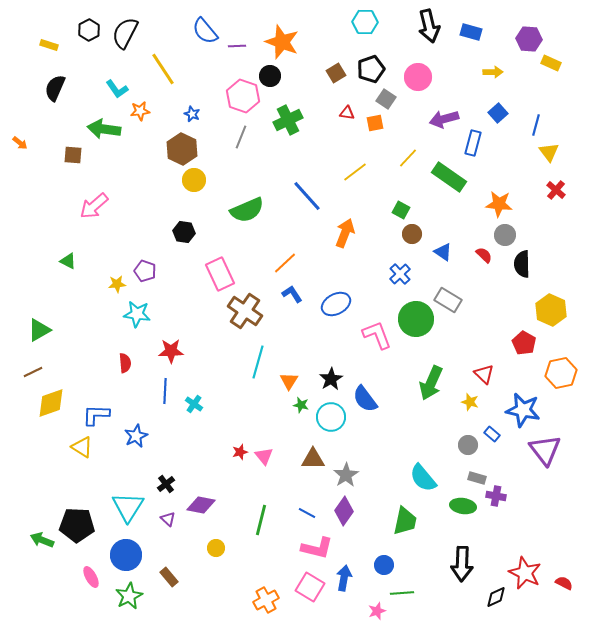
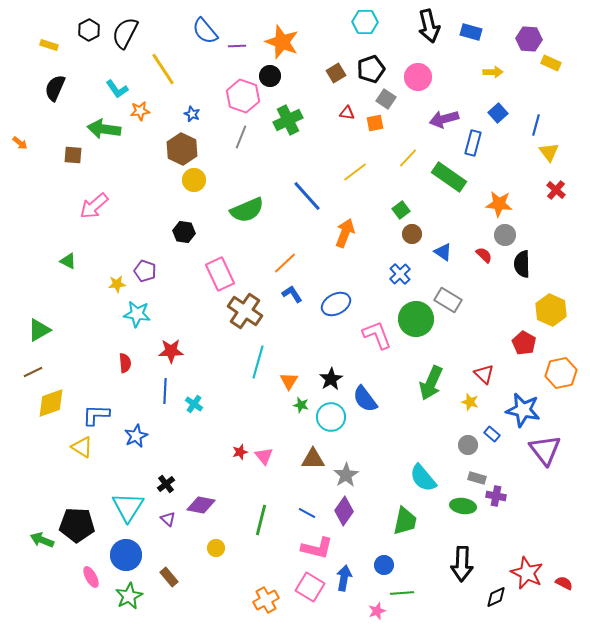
green square at (401, 210): rotated 24 degrees clockwise
red star at (525, 573): moved 2 px right
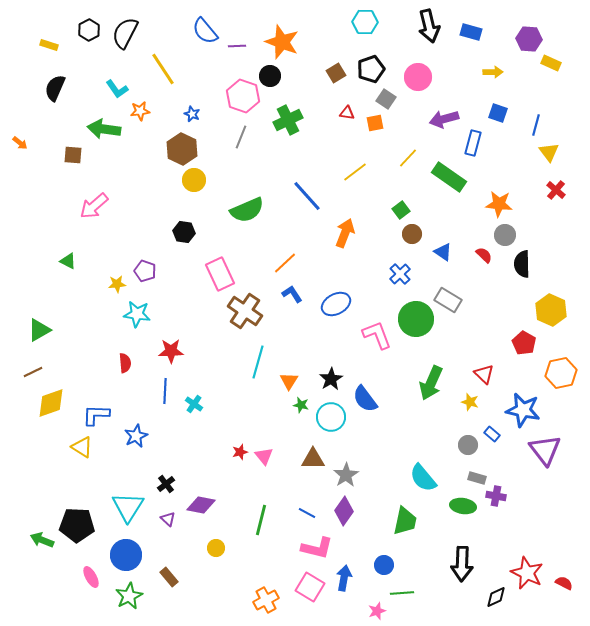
blue square at (498, 113): rotated 30 degrees counterclockwise
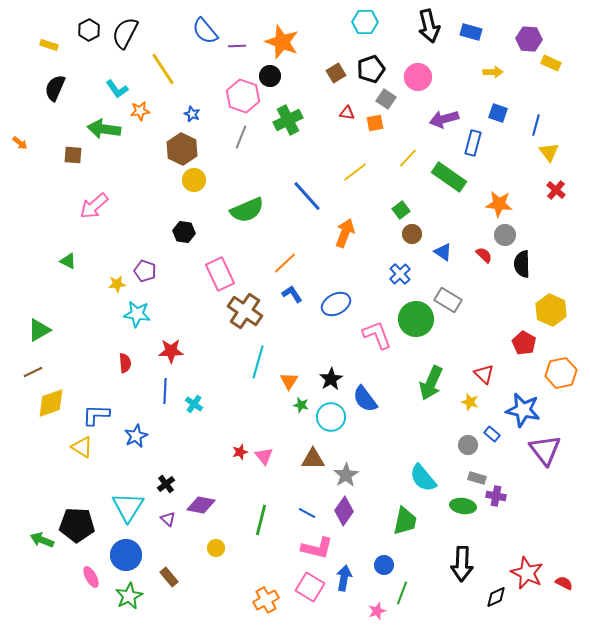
green line at (402, 593): rotated 65 degrees counterclockwise
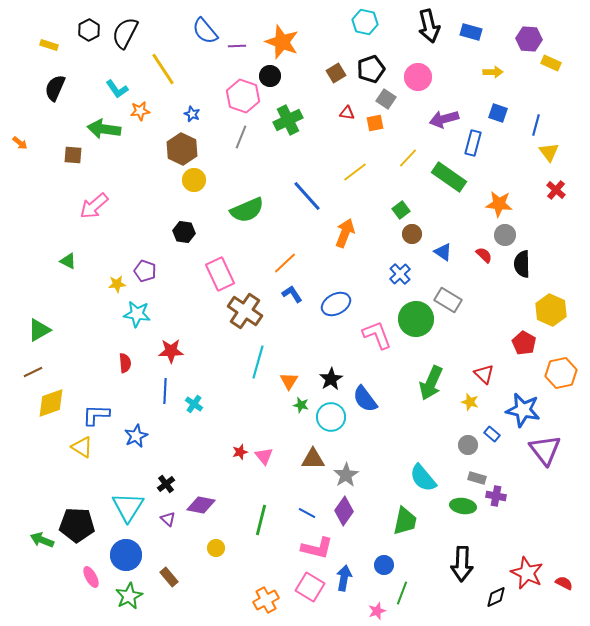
cyan hexagon at (365, 22): rotated 10 degrees clockwise
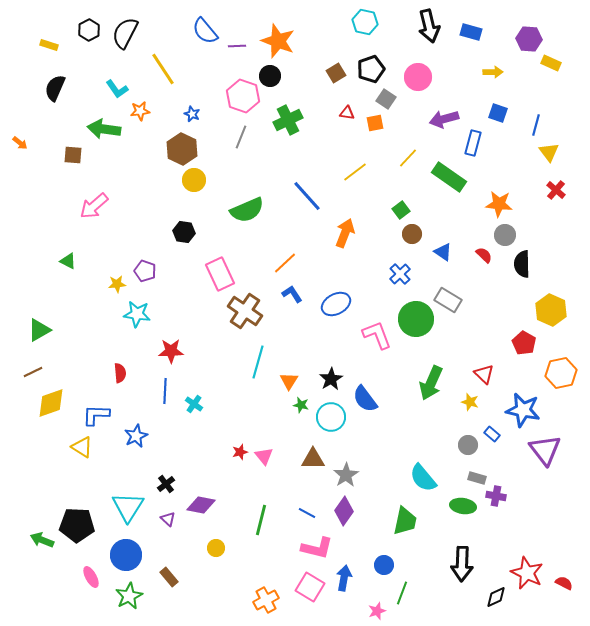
orange star at (282, 42): moved 4 px left, 1 px up
red semicircle at (125, 363): moved 5 px left, 10 px down
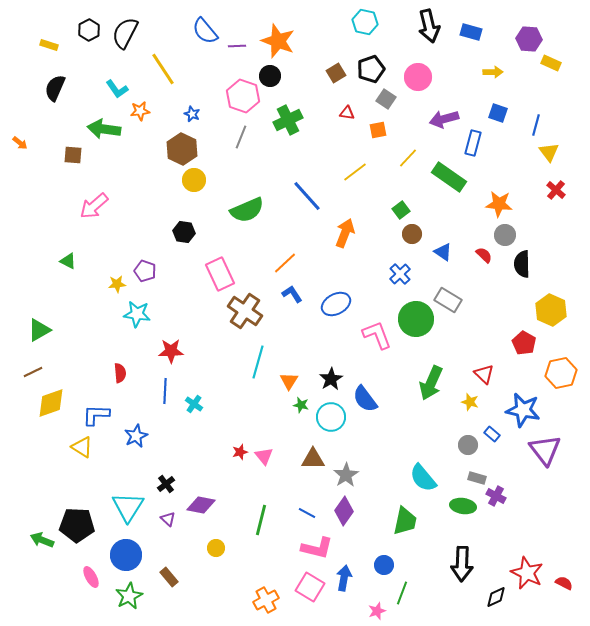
orange square at (375, 123): moved 3 px right, 7 px down
purple cross at (496, 496): rotated 18 degrees clockwise
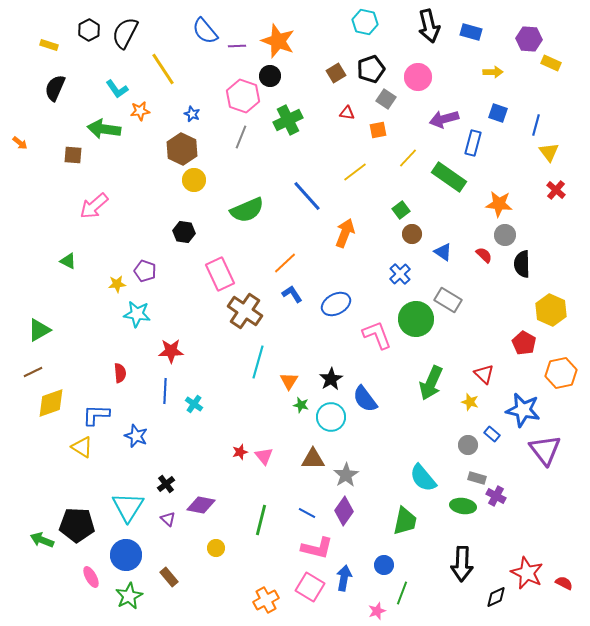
blue star at (136, 436): rotated 25 degrees counterclockwise
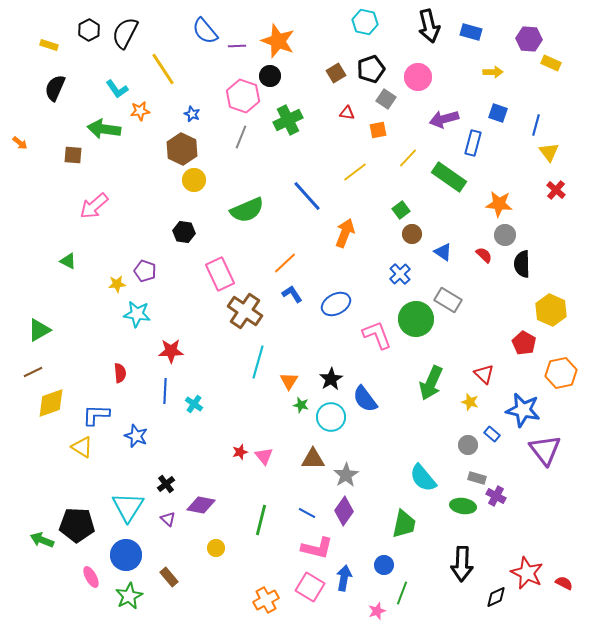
green trapezoid at (405, 521): moved 1 px left, 3 px down
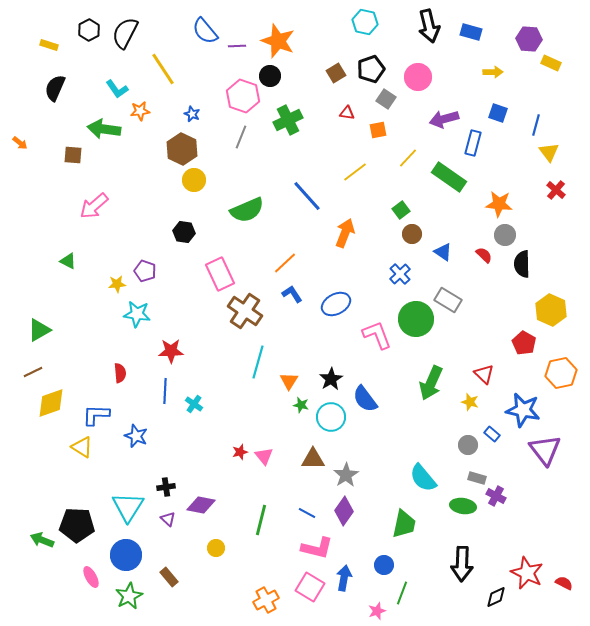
black cross at (166, 484): moved 3 px down; rotated 30 degrees clockwise
